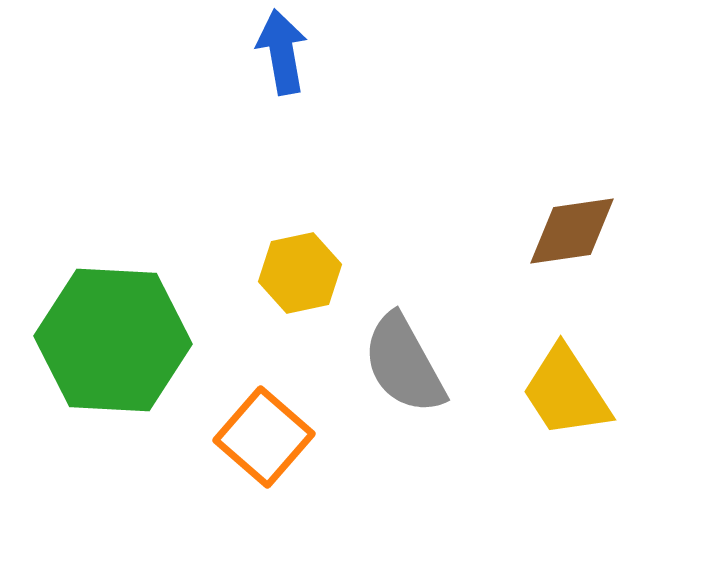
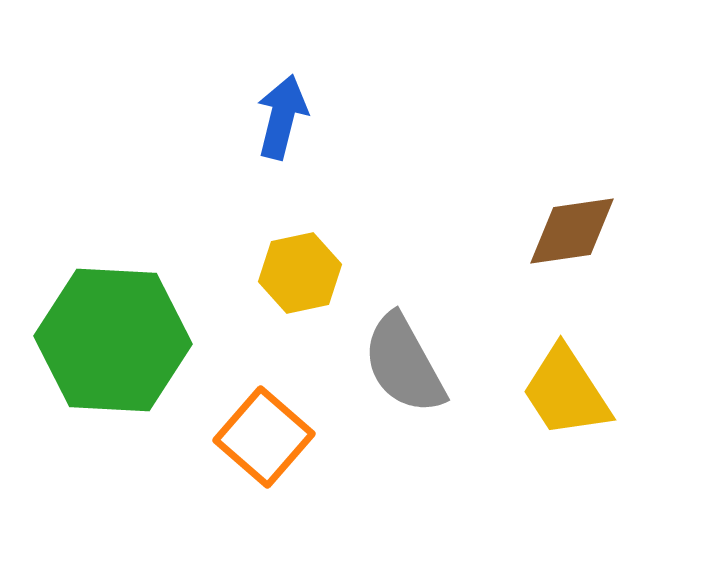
blue arrow: moved 65 px down; rotated 24 degrees clockwise
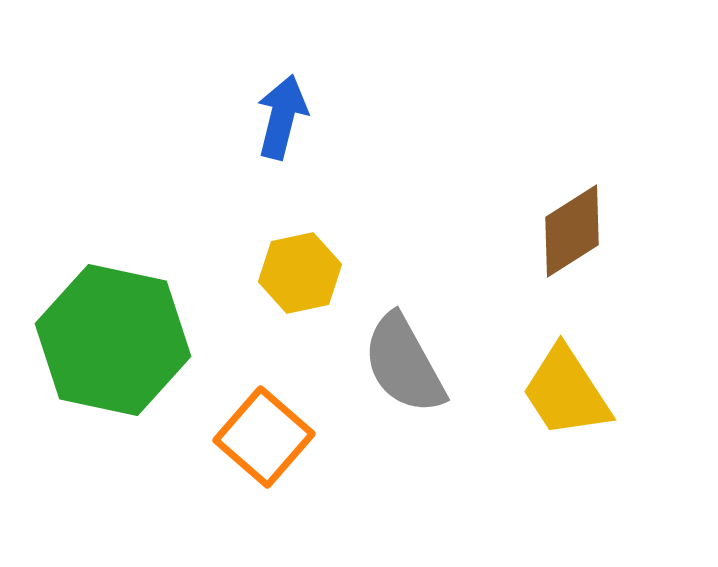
brown diamond: rotated 24 degrees counterclockwise
green hexagon: rotated 9 degrees clockwise
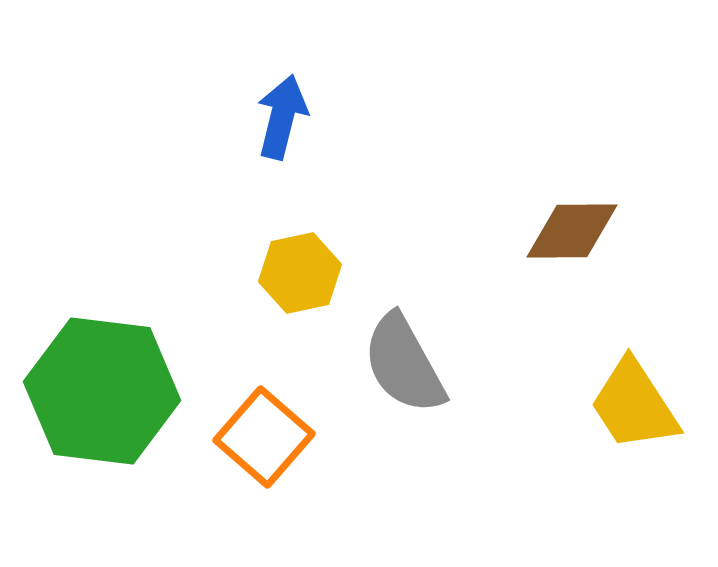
brown diamond: rotated 32 degrees clockwise
green hexagon: moved 11 px left, 51 px down; rotated 5 degrees counterclockwise
yellow trapezoid: moved 68 px right, 13 px down
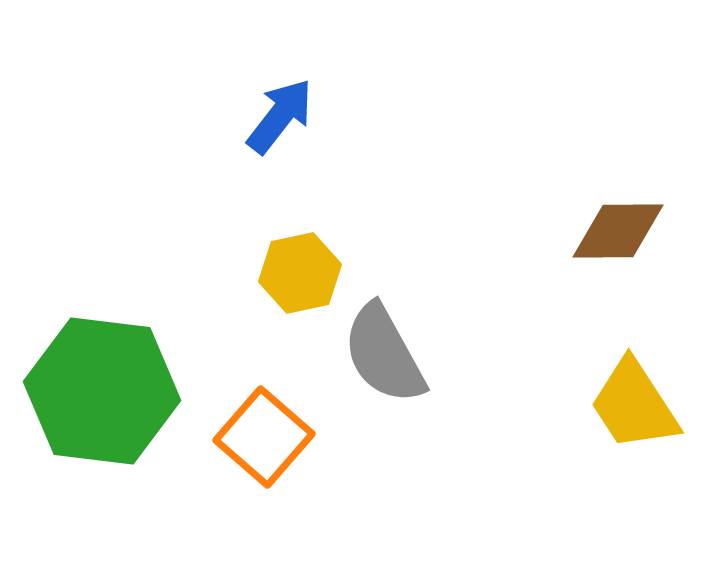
blue arrow: moved 2 px left, 1 px up; rotated 24 degrees clockwise
brown diamond: moved 46 px right
gray semicircle: moved 20 px left, 10 px up
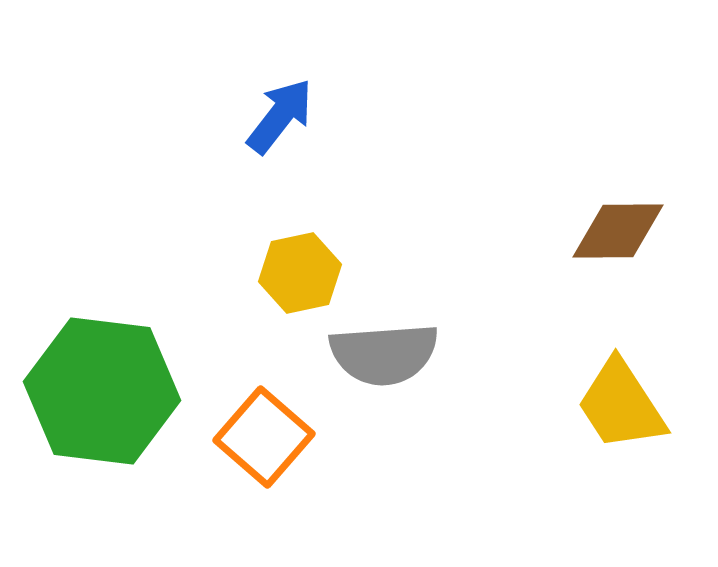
gray semicircle: rotated 65 degrees counterclockwise
yellow trapezoid: moved 13 px left
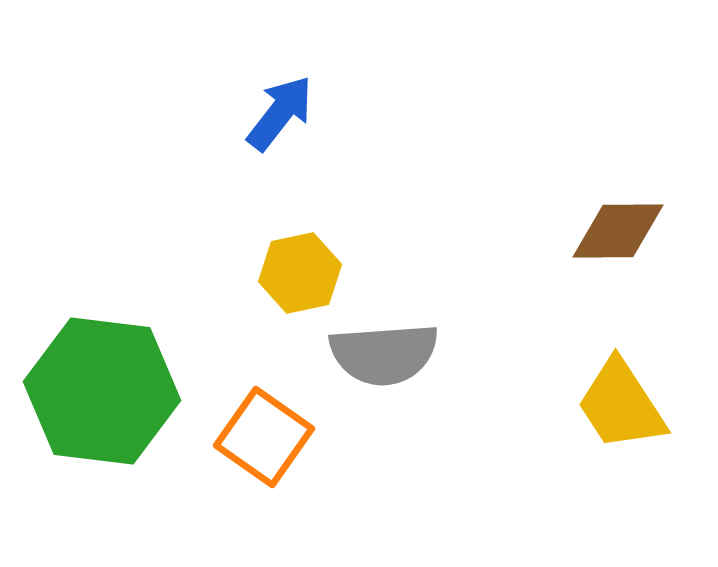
blue arrow: moved 3 px up
orange square: rotated 6 degrees counterclockwise
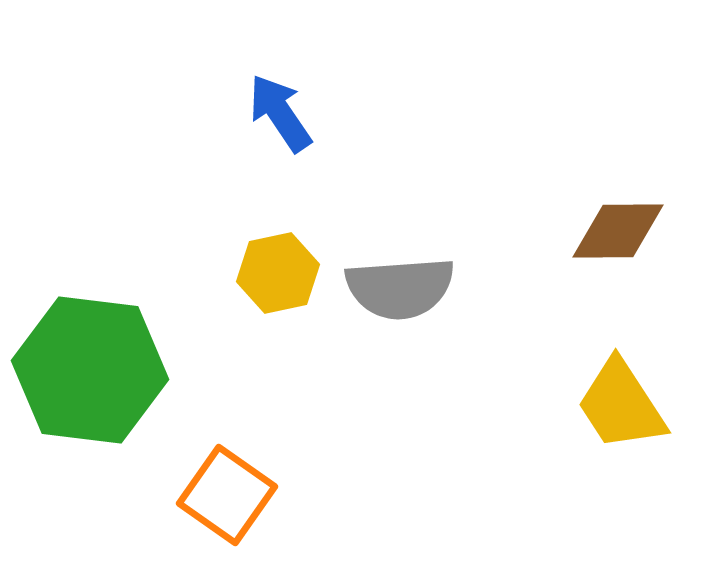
blue arrow: rotated 72 degrees counterclockwise
yellow hexagon: moved 22 px left
gray semicircle: moved 16 px right, 66 px up
green hexagon: moved 12 px left, 21 px up
orange square: moved 37 px left, 58 px down
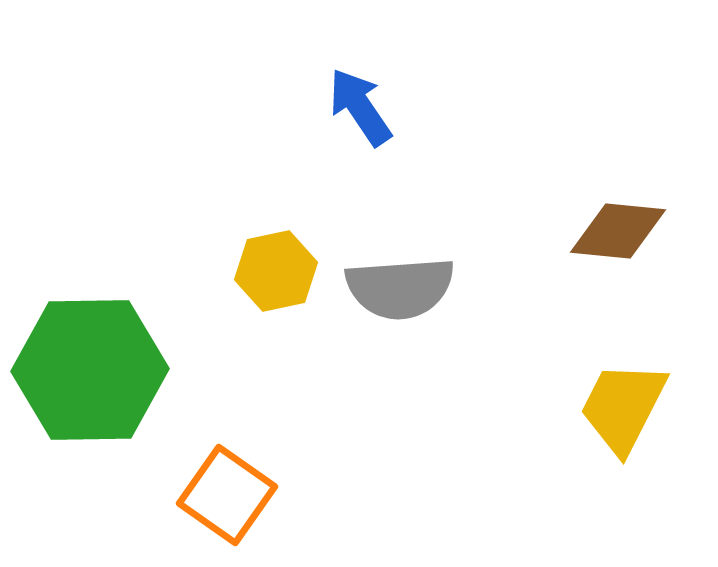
blue arrow: moved 80 px right, 6 px up
brown diamond: rotated 6 degrees clockwise
yellow hexagon: moved 2 px left, 2 px up
green hexagon: rotated 8 degrees counterclockwise
yellow trapezoid: moved 2 px right, 2 px down; rotated 60 degrees clockwise
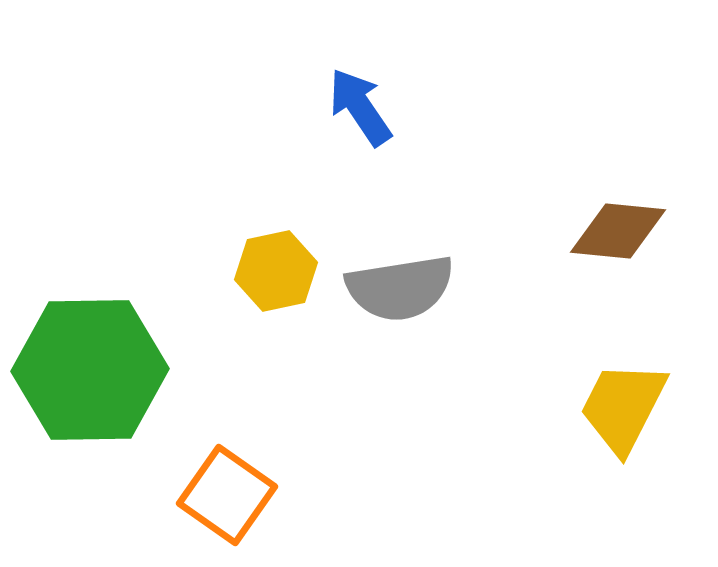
gray semicircle: rotated 5 degrees counterclockwise
